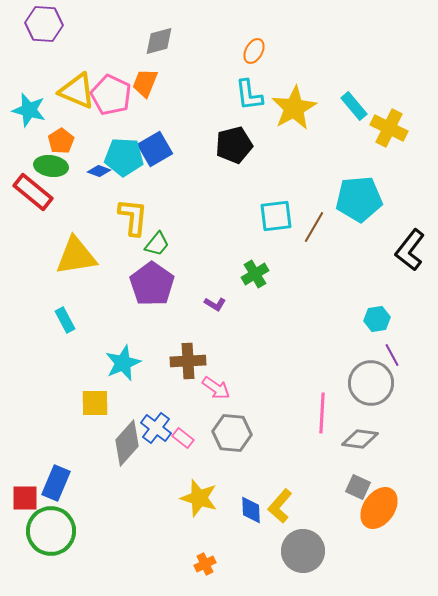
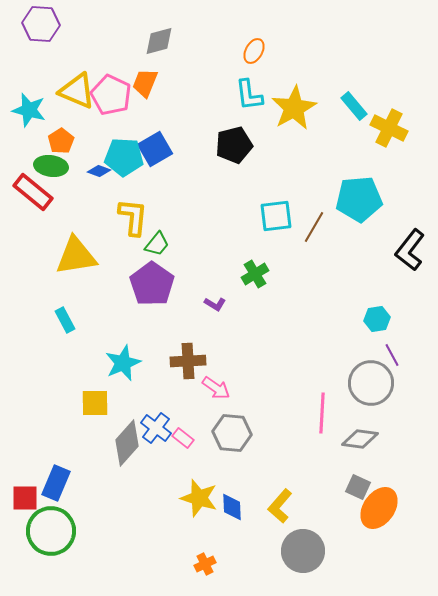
purple hexagon at (44, 24): moved 3 px left
blue diamond at (251, 510): moved 19 px left, 3 px up
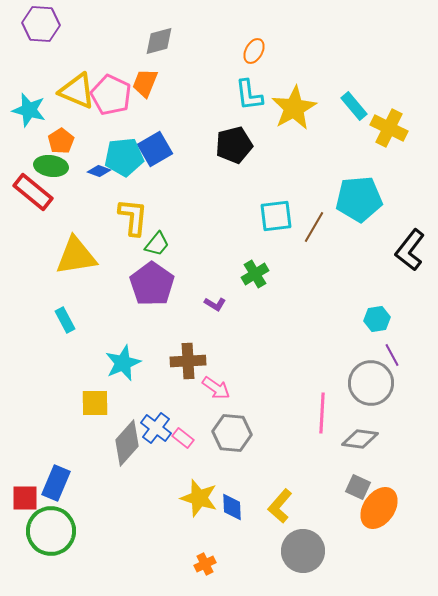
cyan pentagon at (124, 157): rotated 9 degrees counterclockwise
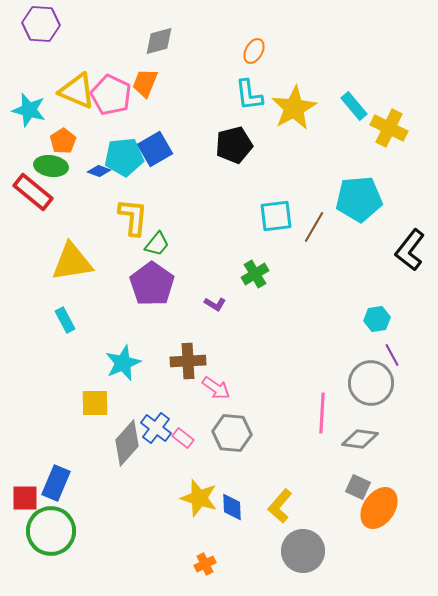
orange pentagon at (61, 141): moved 2 px right
yellow triangle at (76, 256): moved 4 px left, 6 px down
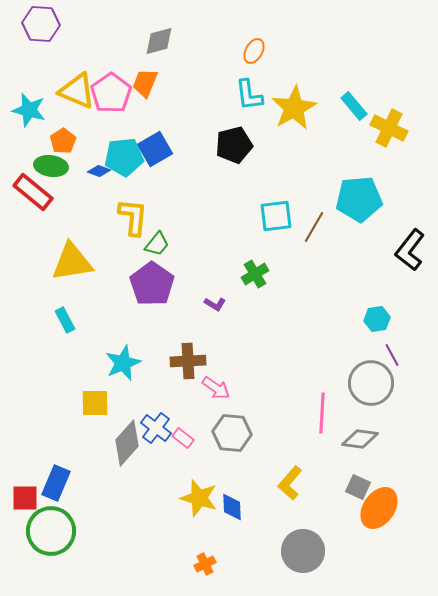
pink pentagon at (111, 95): moved 2 px up; rotated 12 degrees clockwise
yellow L-shape at (280, 506): moved 10 px right, 23 px up
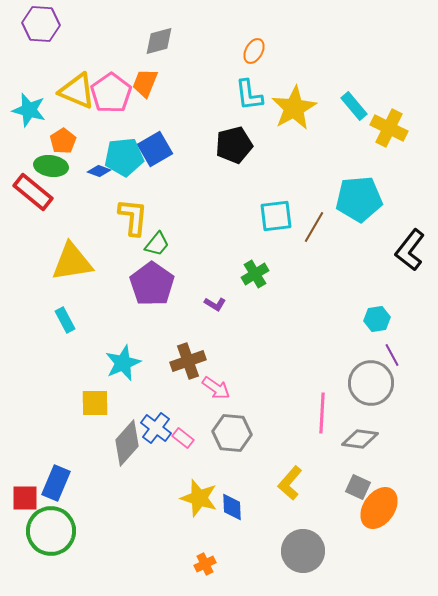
brown cross at (188, 361): rotated 16 degrees counterclockwise
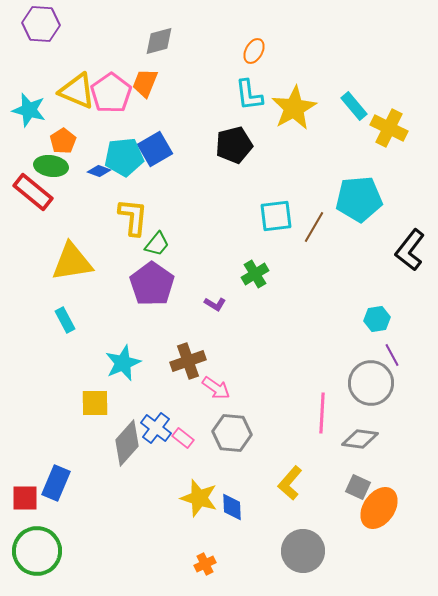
green circle at (51, 531): moved 14 px left, 20 px down
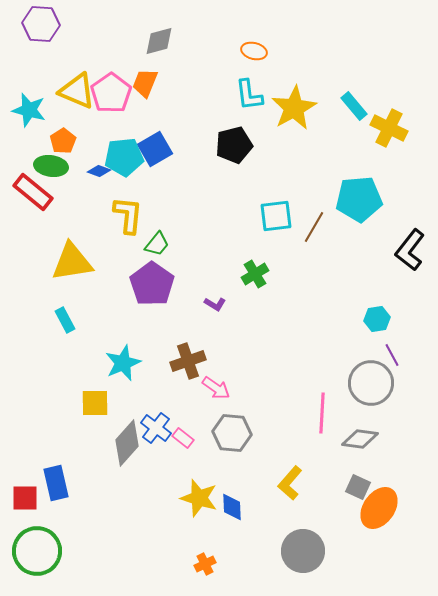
orange ellipse at (254, 51): rotated 75 degrees clockwise
yellow L-shape at (133, 217): moved 5 px left, 2 px up
blue rectangle at (56, 483): rotated 36 degrees counterclockwise
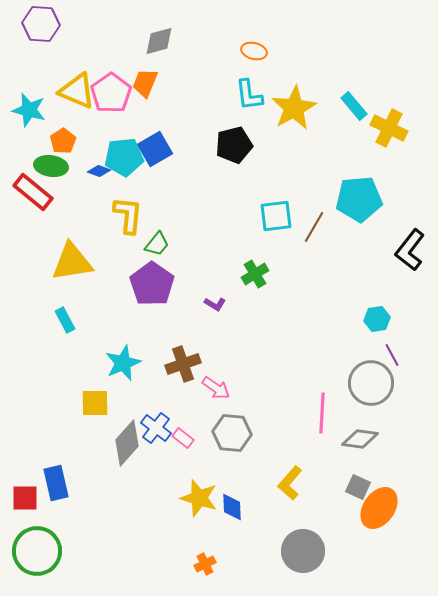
brown cross at (188, 361): moved 5 px left, 3 px down
